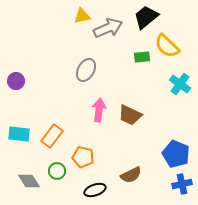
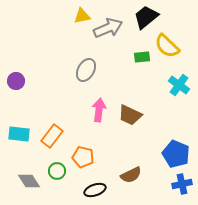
cyan cross: moved 1 px left, 1 px down
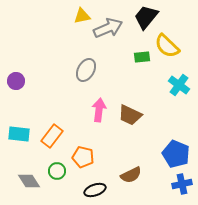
black trapezoid: rotated 12 degrees counterclockwise
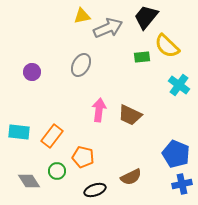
gray ellipse: moved 5 px left, 5 px up
purple circle: moved 16 px right, 9 px up
cyan rectangle: moved 2 px up
brown semicircle: moved 2 px down
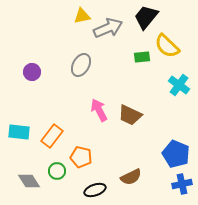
pink arrow: rotated 35 degrees counterclockwise
orange pentagon: moved 2 px left
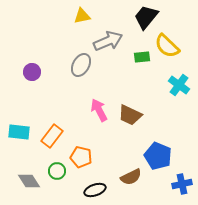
gray arrow: moved 13 px down
blue pentagon: moved 18 px left, 2 px down
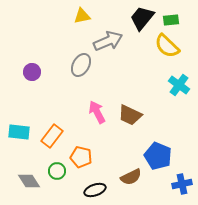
black trapezoid: moved 4 px left, 1 px down
green rectangle: moved 29 px right, 37 px up
pink arrow: moved 2 px left, 2 px down
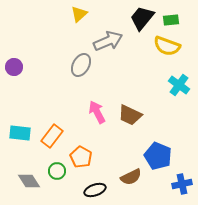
yellow triangle: moved 3 px left, 2 px up; rotated 30 degrees counterclockwise
yellow semicircle: rotated 24 degrees counterclockwise
purple circle: moved 18 px left, 5 px up
cyan rectangle: moved 1 px right, 1 px down
orange pentagon: rotated 15 degrees clockwise
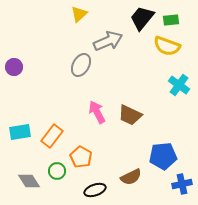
cyan rectangle: moved 1 px up; rotated 15 degrees counterclockwise
blue pentagon: moved 5 px right; rotated 28 degrees counterclockwise
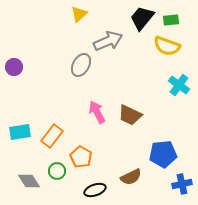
blue pentagon: moved 2 px up
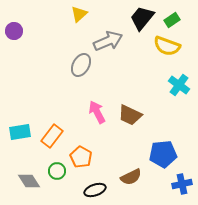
green rectangle: moved 1 px right; rotated 28 degrees counterclockwise
purple circle: moved 36 px up
